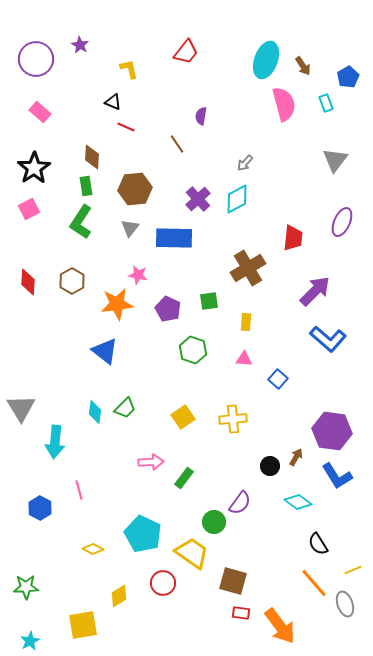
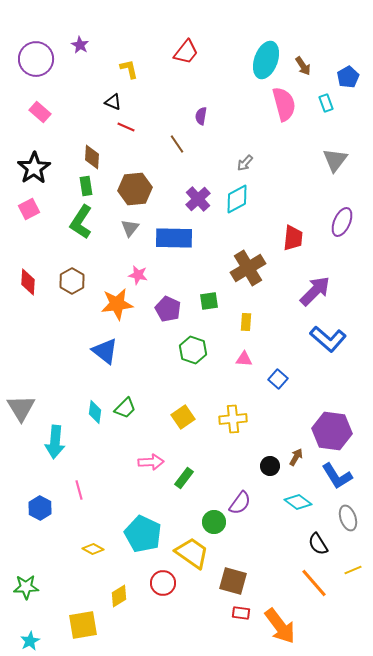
gray ellipse at (345, 604): moved 3 px right, 86 px up
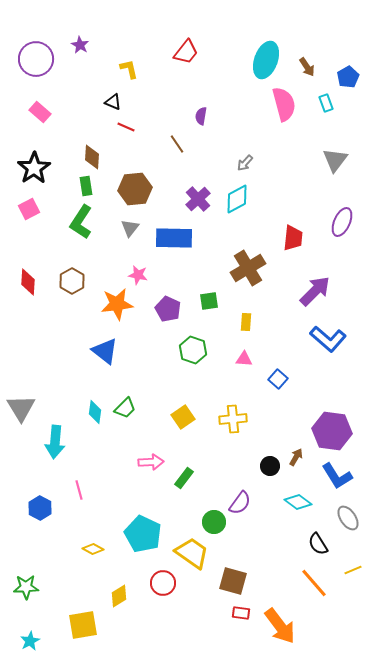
brown arrow at (303, 66): moved 4 px right, 1 px down
gray ellipse at (348, 518): rotated 15 degrees counterclockwise
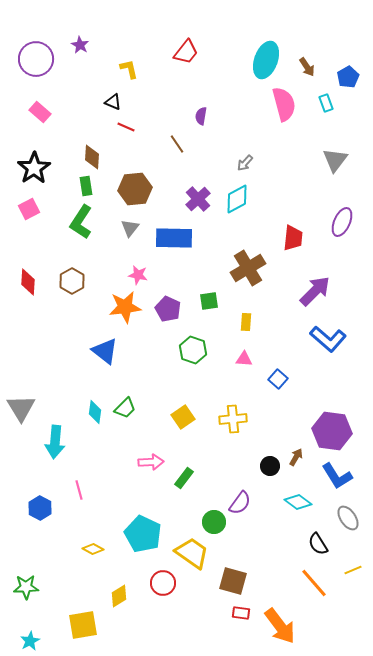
orange star at (117, 304): moved 8 px right, 3 px down
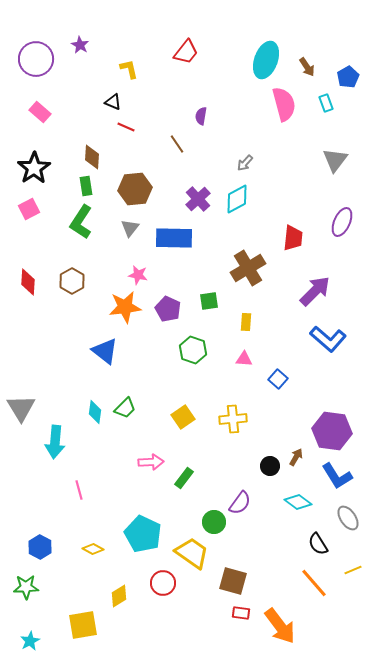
blue hexagon at (40, 508): moved 39 px down
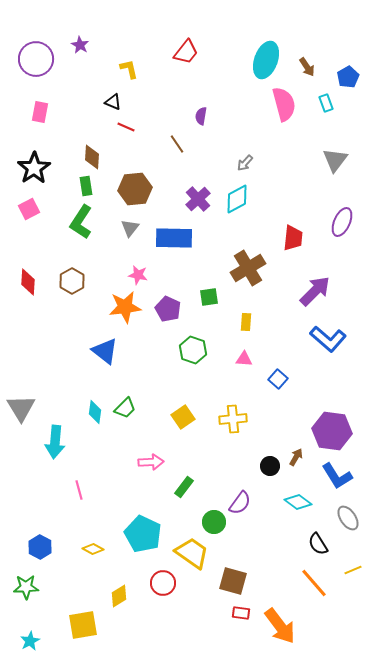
pink rectangle at (40, 112): rotated 60 degrees clockwise
green square at (209, 301): moved 4 px up
green rectangle at (184, 478): moved 9 px down
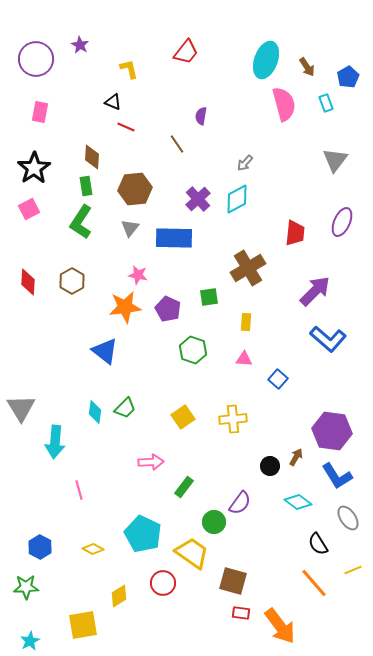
red trapezoid at (293, 238): moved 2 px right, 5 px up
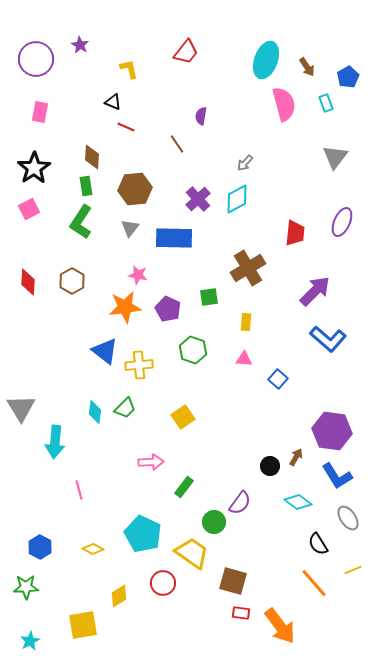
gray triangle at (335, 160): moved 3 px up
yellow cross at (233, 419): moved 94 px left, 54 px up
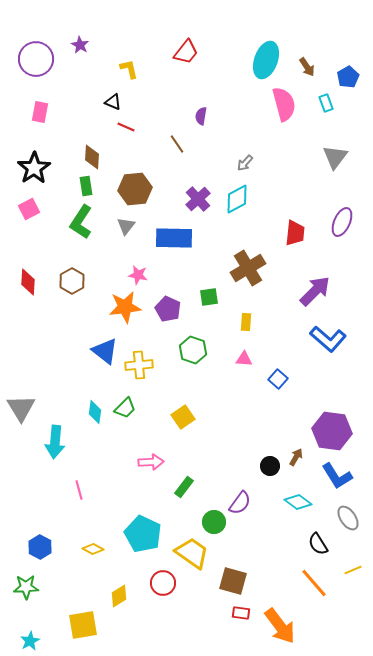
gray triangle at (130, 228): moved 4 px left, 2 px up
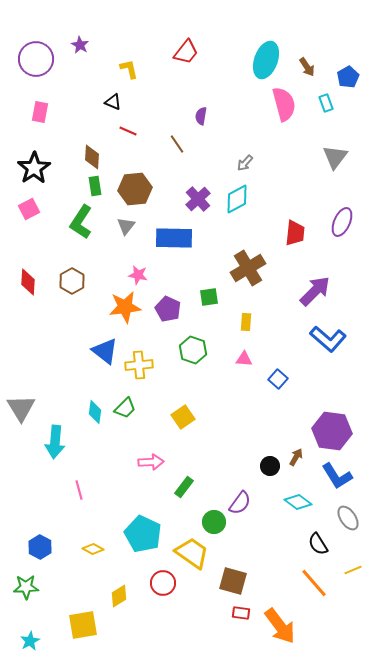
red line at (126, 127): moved 2 px right, 4 px down
green rectangle at (86, 186): moved 9 px right
